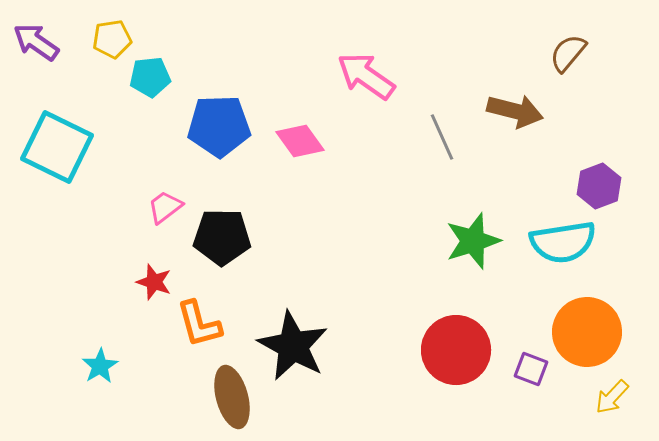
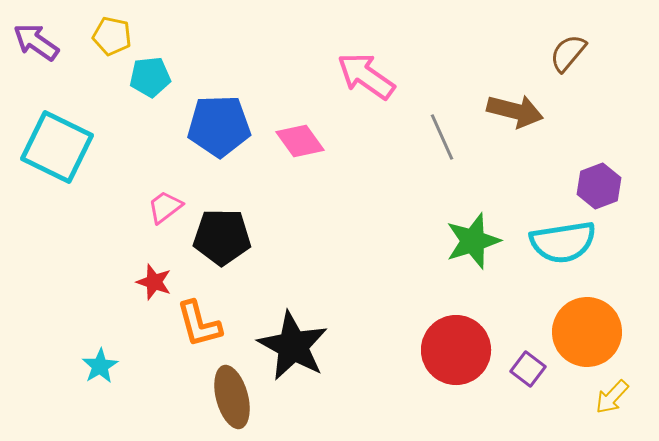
yellow pentagon: moved 3 px up; rotated 21 degrees clockwise
purple square: moved 3 px left; rotated 16 degrees clockwise
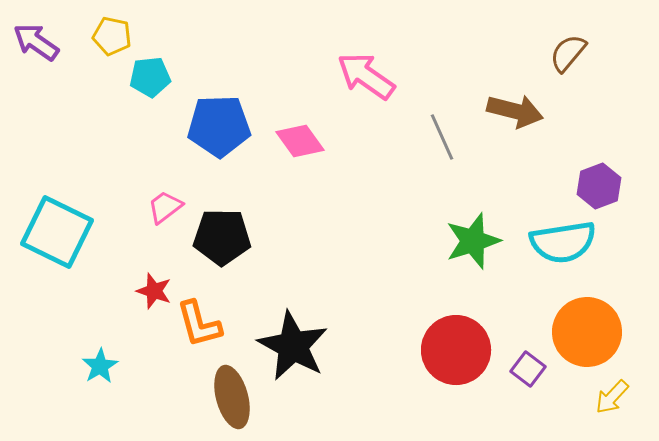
cyan square: moved 85 px down
red star: moved 9 px down
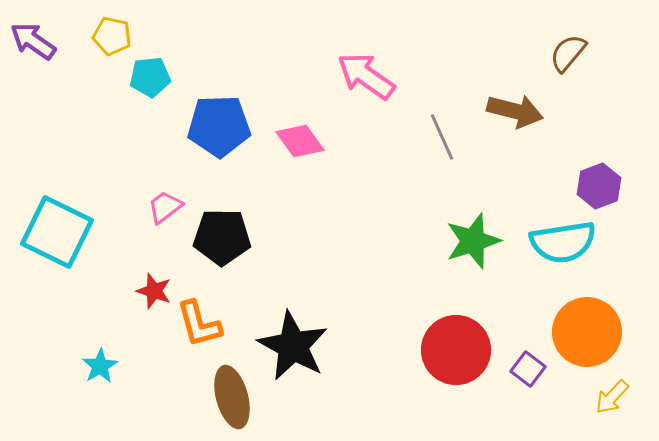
purple arrow: moved 3 px left, 1 px up
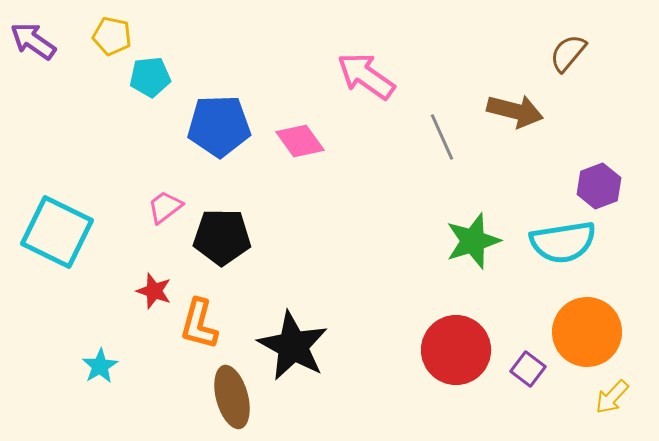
orange L-shape: rotated 30 degrees clockwise
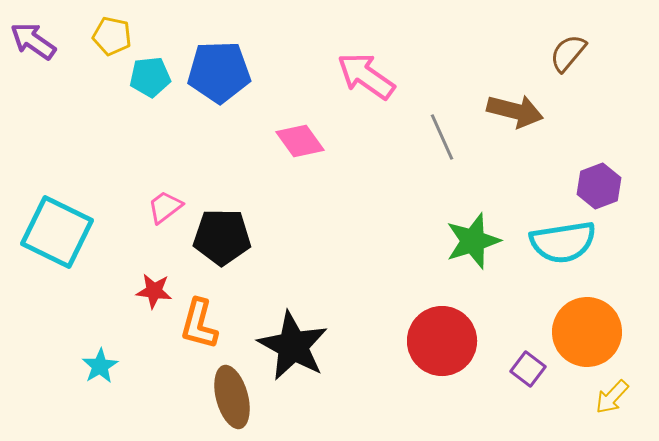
blue pentagon: moved 54 px up
red star: rotated 12 degrees counterclockwise
red circle: moved 14 px left, 9 px up
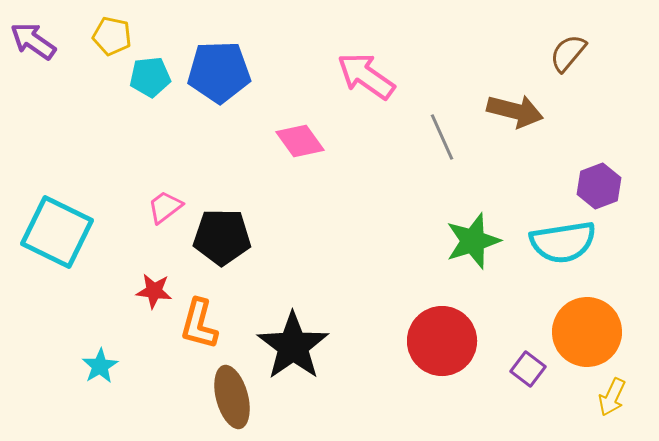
black star: rotated 8 degrees clockwise
yellow arrow: rotated 18 degrees counterclockwise
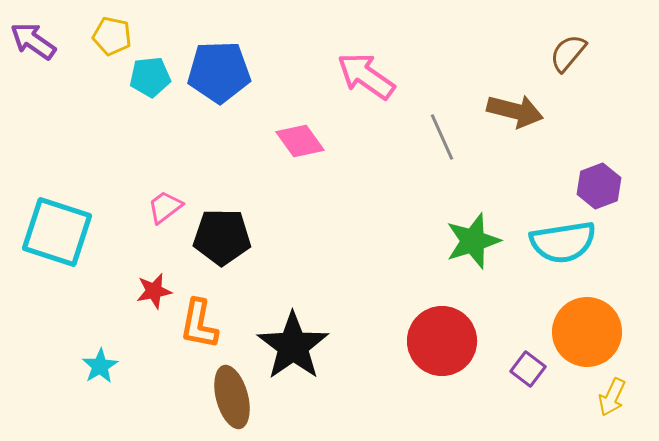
cyan square: rotated 8 degrees counterclockwise
red star: rotated 18 degrees counterclockwise
orange L-shape: rotated 4 degrees counterclockwise
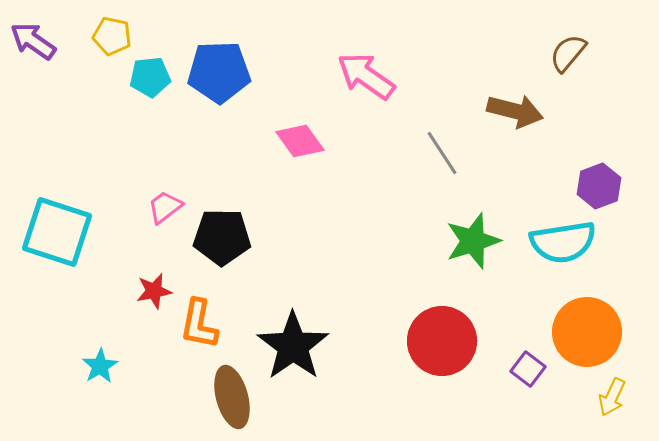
gray line: moved 16 px down; rotated 9 degrees counterclockwise
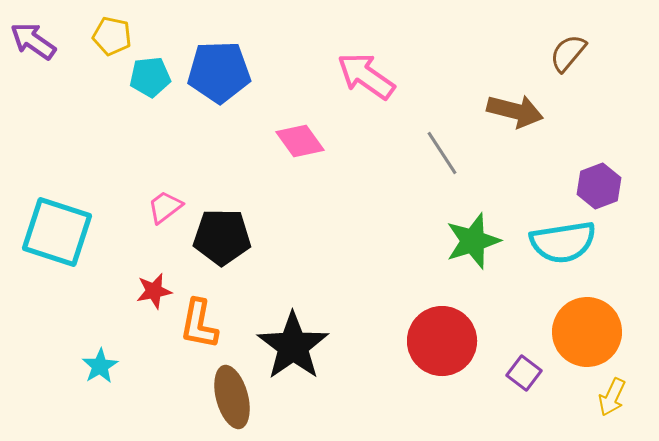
purple square: moved 4 px left, 4 px down
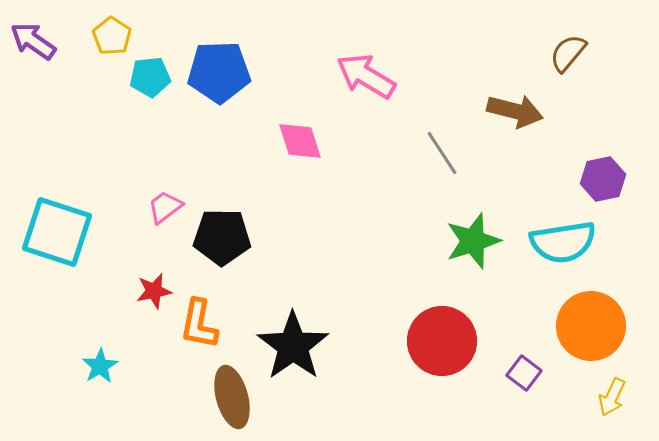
yellow pentagon: rotated 21 degrees clockwise
pink arrow: rotated 4 degrees counterclockwise
pink diamond: rotated 18 degrees clockwise
purple hexagon: moved 4 px right, 7 px up; rotated 9 degrees clockwise
orange circle: moved 4 px right, 6 px up
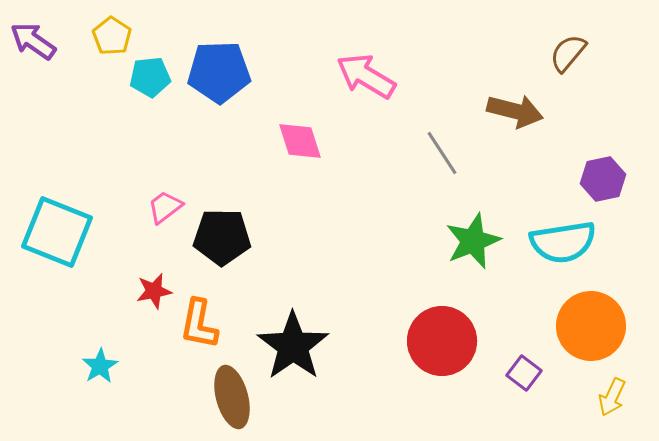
cyan square: rotated 4 degrees clockwise
green star: rotated 4 degrees counterclockwise
